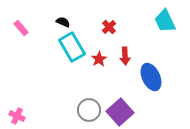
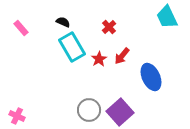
cyan trapezoid: moved 2 px right, 4 px up
red arrow: moved 3 px left; rotated 42 degrees clockwise
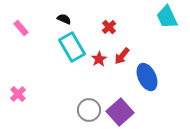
black semicircle: moved 1 px right, 3 px up
blue ellipse: moved 4 px left
pink cross: moved 1 px right, 22 px up; rotated 21 degrees clockwise
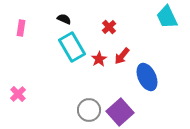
pink rectangle: rotated 49 degrees clockwise
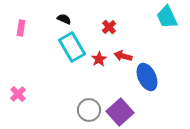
red arrow: moved 1 px right; rotated 66 degrees clockwise
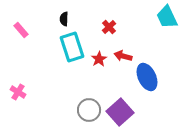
black semicircle: rotated 112 degrees counterclockwise
pink rectangle: moved 2 px down; rotated 49 degrees counterclockwise
cyan rectangle: rotated 12 degrees clockwise
pink cross: moved 2 px up; rotated 14 degrees counterclockwise
